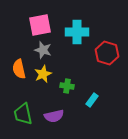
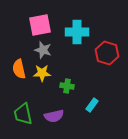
yellow star: moved 1 px left, 1 px up; rotated 24 degrees clockwise
cyan rectangle: moved 5 px down
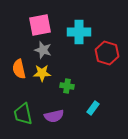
cyan cross: moved 2 px right
cyan rectangle: moved 1 px right, 3 px down
